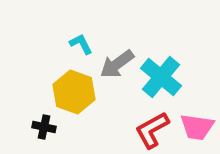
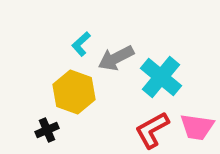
cyan L-shape: rotated 105 degrees counterclockwise
gray arrow: moved 1 px left, 6 px up; rotated 9 degrees clockwise
black cross: moved 3 px right, 3 px down; rotated 35 degrees counterclockwise
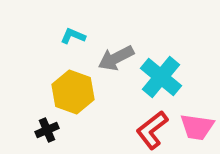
cyan L-shape: moved 8 px left, 8 px up; rotated 65 degrees clockwise
yellow hexagon: moved 1 px left
red L-shape: rotated 9 degrees counterclockwise
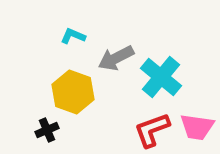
red L-shape: rotated 18 degrees clockwise
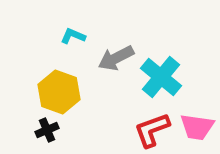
yellow hexagon: moved 14 px left
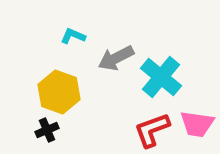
pink trapezoid: moved 3 px up
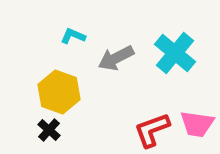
cyan cross: moved 14 px right, 24 px up
black cross: moved 2 px right; rotated 25 degrees counterclockwise
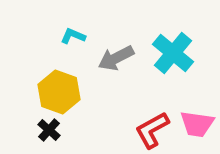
cyan cross: moved 2 px left
red L-shape: rotated 9 degrees counterclockwise
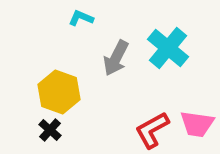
cyan L-shape: moved 8 px right, 18 px up
cyan cross: moved 5 px left, 5 px up
gray arrow: rotated 36 degrees counterclockwise
black cross: moved 1 px right
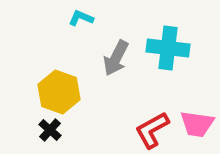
cyan cross: rotated 33 degrees counterclockwise
